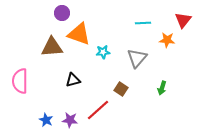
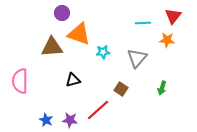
red triangle: moved 10 px left, 4 px up
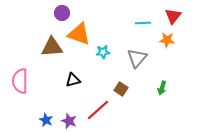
purple star: moved 1 px left, 1 px down; rotated 14 degrees clockwise
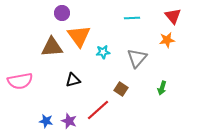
red triangle: rotated 18 degrees counterclockwise
cyan line: moved 11 px left, 5 px up
orange triangle: moved 2 px down; rotated 35 degrees clockwise
orange star: rotated 14 degrees counterclockwise
pink semicircle: rotated 100 degrees counterclockwise
blue star: moved 1 px down; rotated 16 degrees counterclockwise
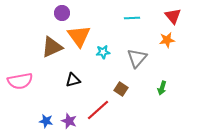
brown triangle: rotated 20 degrees counterclockwise
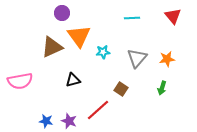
orange star: moved 19 px down
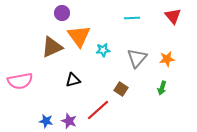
cyan star: moved 2 px up
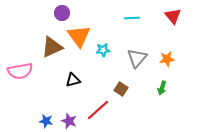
pink semicircle: moved 10 px up
